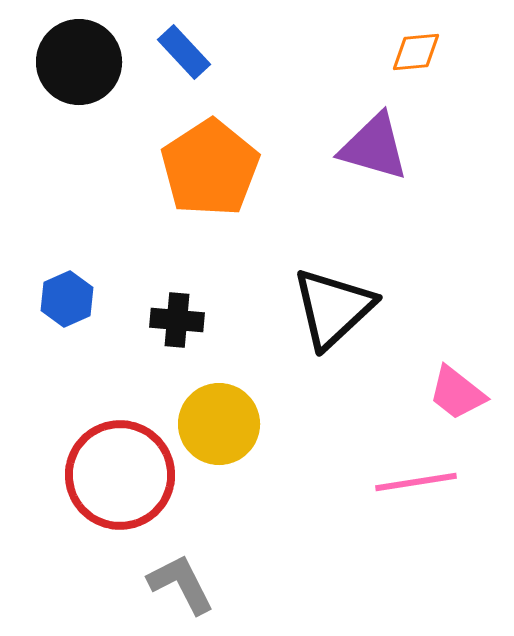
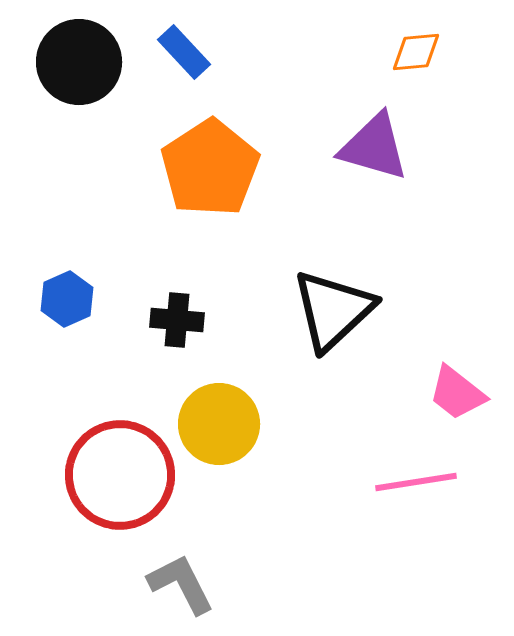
black triangle: moved 2 px down
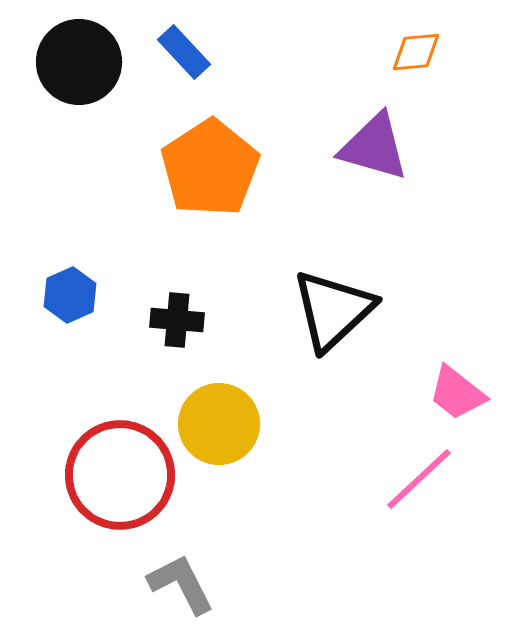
blue hexagon: moved 3 px right, 4 px up
pink line: moved 3 px right, 3 px up; rotated 34 degrees counterclockwise
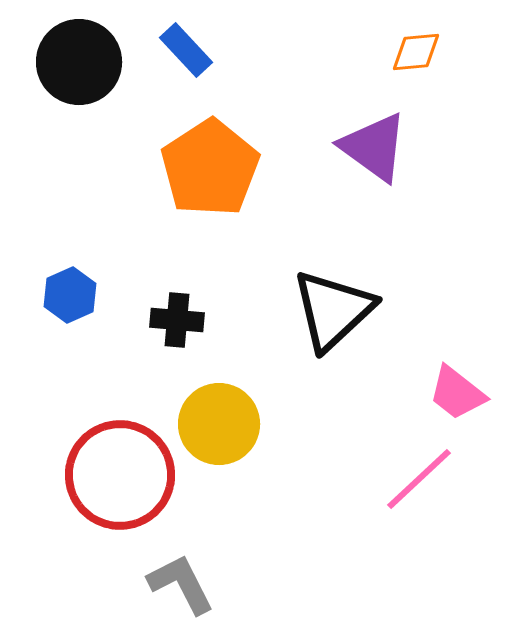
blue rectangle: moved 2 px right, 2 px up
purple triangle: rotated 20 degrees clockwise
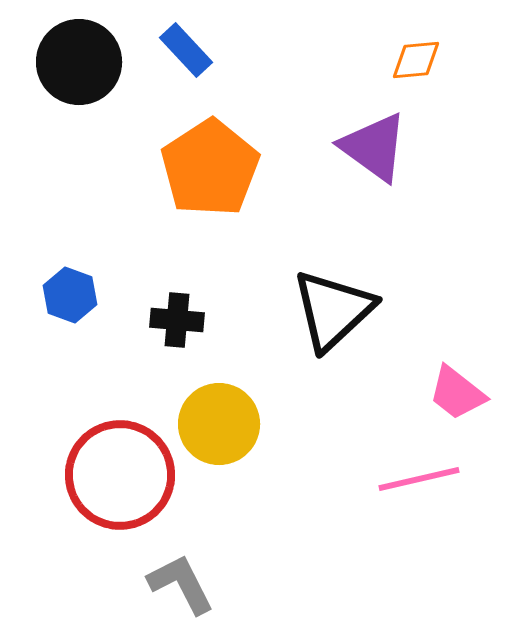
orange diamond: moved 8 px down
blue hexagon: rotated 16 degrees counterclockwise
pink line: rotated 30 degrees clockwise
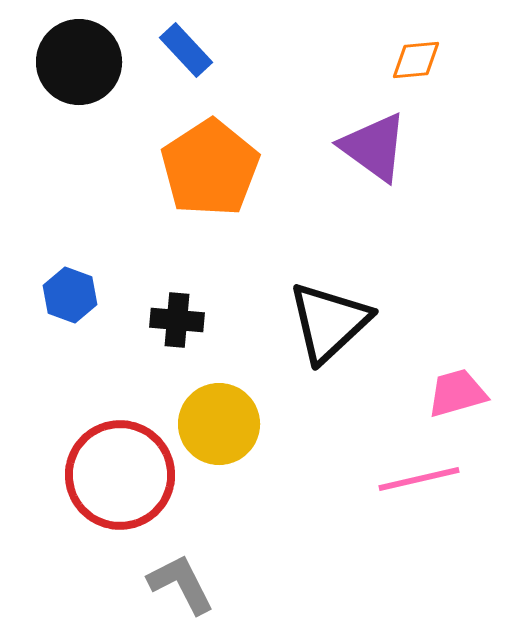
black triangle: moved 4 px left, 12 px down
pink trapezoid: rotated 126 degrees clockwise
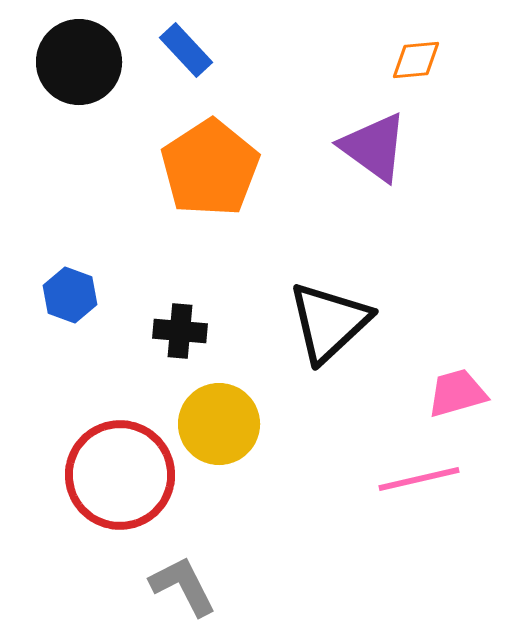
black cross: moved 3 px right, 11 px down
gray L-shape: moved 2 px right, 2 px down
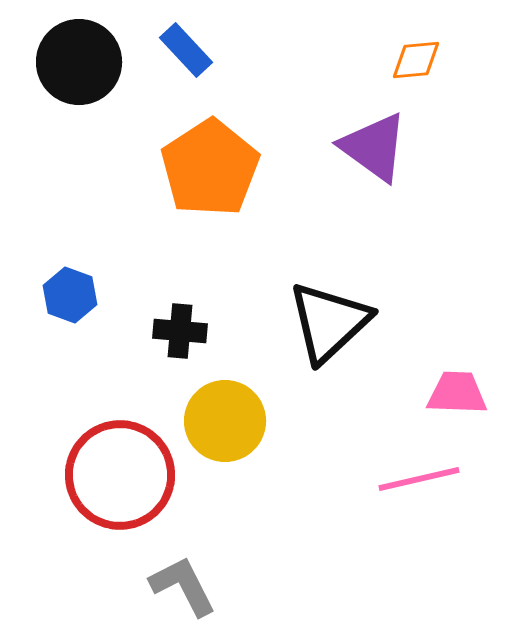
pink trapezoid: rotated 18 degrees clockwise
yellow circle: moved 6 px right, 3 px up
